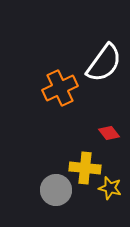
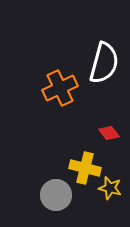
white semicircle: rotated 21 degrees counterclockwise
yellow cross: rotated 8 degrees clockwise
gray circle: moved 5 px down
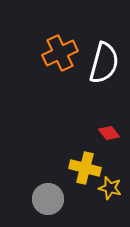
orange cross: moved 35 px up
gray circle: moved 8 px left, 4 px down
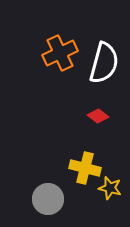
red diamond: moved 11 px left, 17 px up; rotated 15 degrees counterclockwise
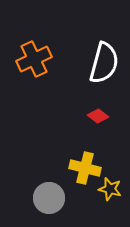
orange cross: moved 26 px left, 6 px down
yellow star: moved 1 px down
gray circle: moved 1 px right, 1 px up
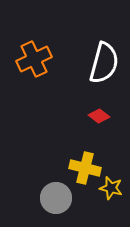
red diamond: moved 1 px right
yellow star: moved 1 px right, 1 px up
gray circle: moved 7 px right
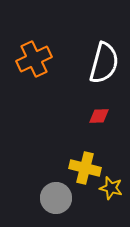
red diamond: rotated 40 degrees counterclockwise
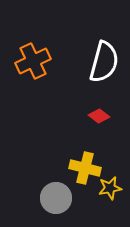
orange cross: moved 1 px left, 2 px down
white semicircle: moved 1 px up
red diamond: rotated 40 degrees clockwise
yellow star: moved 1 px left; rotated 25 degrees counterclockwise
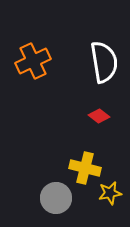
white semicircle: rotated 24 degrees counterclockwise
yellow star: moved 5 px down
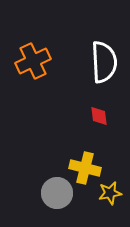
white semicircle: rotated 6 degrees clockwise
red diamond: rotated 45 degrees clockwise
gray circle: moved 1 px right, 5 px up
